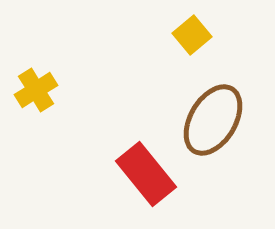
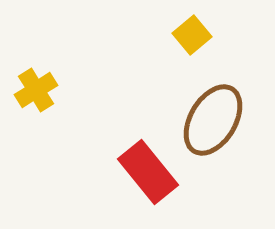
red rectangle: moved 2 px right, 2 px up
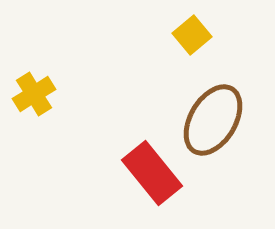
yellow cross: moved 2 px left, 4 px down
red rectangle: moved 4 px right, 1 px down
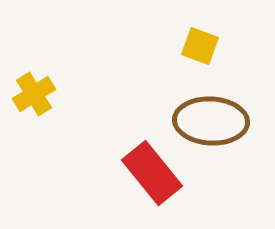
yellow square: moved 8 px right, 11 px down; rotated 30 degrees counterclockwise
brown ellipse: moved 2 px left, 1 px down; rotated 62 degrees clockwise
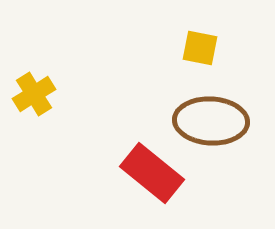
yellow square: moved 2 px down; rotated 9 degrees counterclockwise
red rectangle: rotated 12 degrees counterclockwise
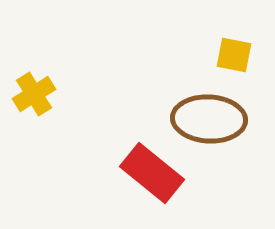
yellow square: moved 34 px right, 7 px down
brown ellipse: moved 2 px left, 2 px up
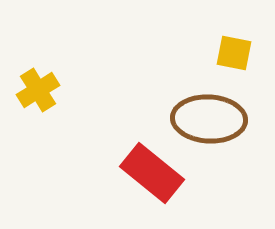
yellow square: moved 2 px up
yellow cross: moved 4 px right, 4 px up
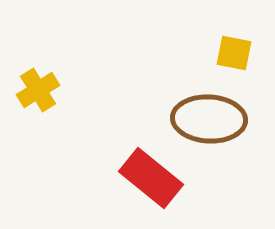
red rectangle: moved 1 px left, 5 px down
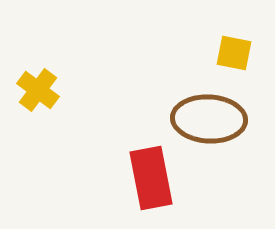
yellow cross: rotated 21 degrees counterclockwise
red rectangle: rotated 40 degrees clockwise
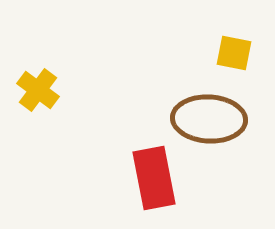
red rectangle: moved 3 px right
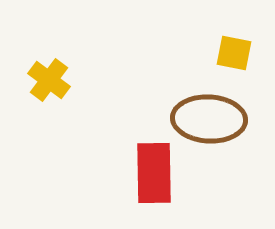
yellow cross: moved 11 px right, 10 px up
red rectangle: moved 5 px up; rotated 10 degrees clockwise
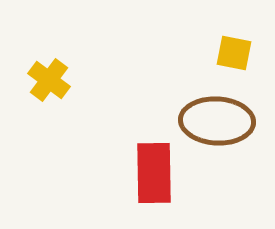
brown ellipse: moved 8 px right, 2 px down
